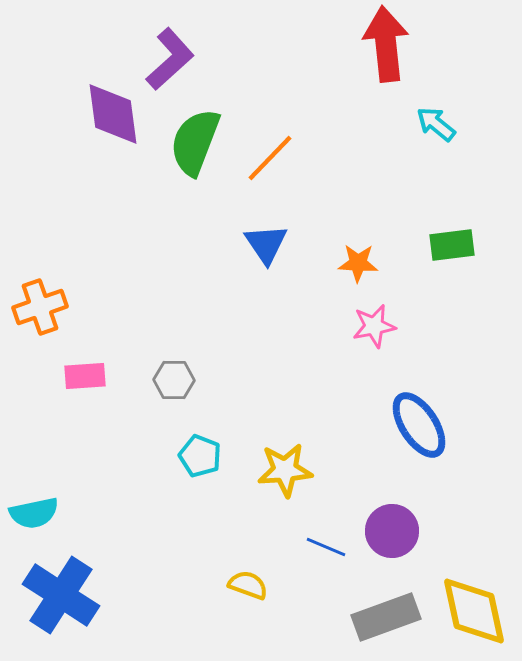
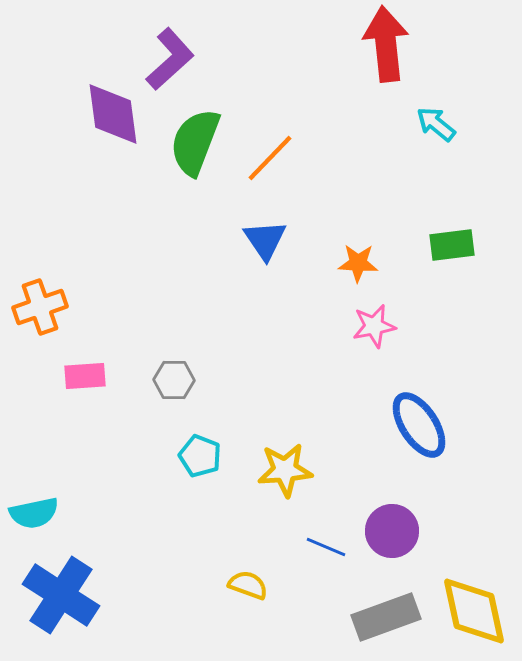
blue triangle: moved 1 px left, 4 px up
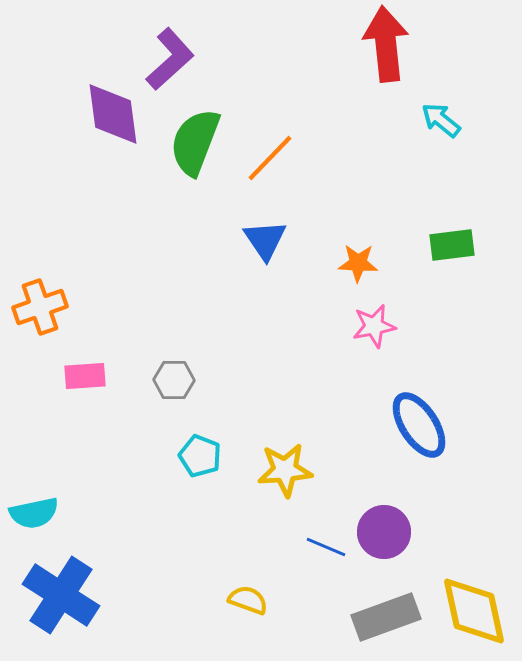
cyan arrow: moved 5 px right, 4 px up
purple circle: moved 8 px left, 1 px down
yellow semicircle: moved 15 px down
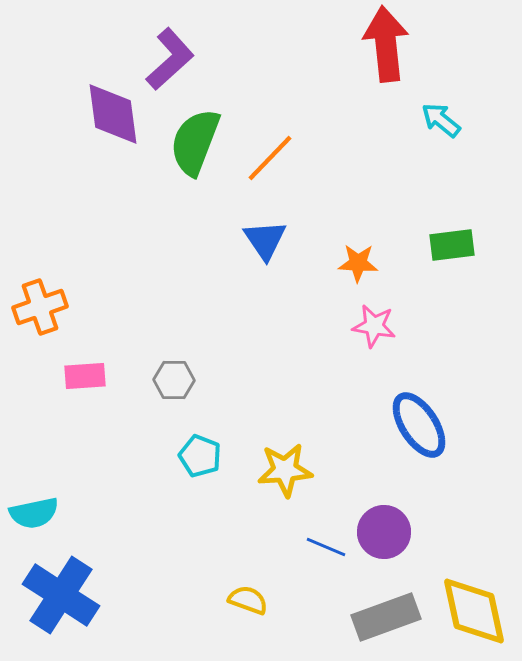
pink star: rotated 21 degrees clockwise
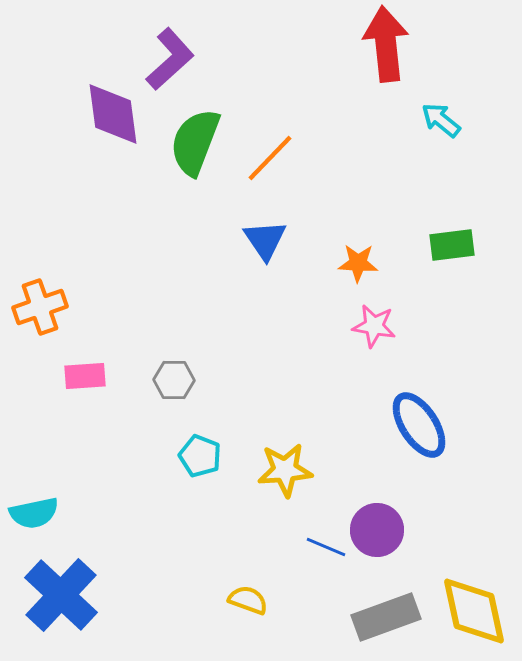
purple circle: moved 7 px left, 2 px up
blue cross: rotated 10 degrees clockwise
